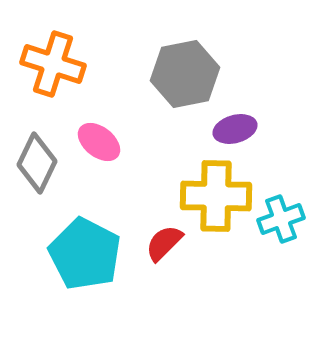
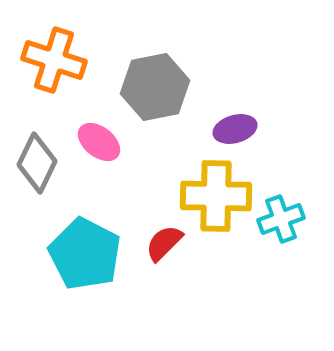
orange cross: moved 1 px right, 4 px up
gray hexagon: moved 30 px left, 13 px down
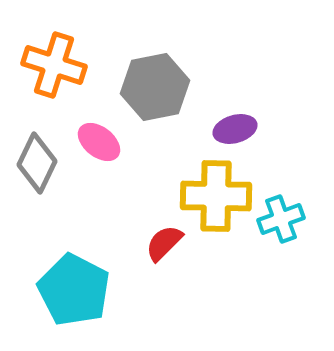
orange cross: moved 5 px down
cyan pentagon: moved 11 px left, 36 px down
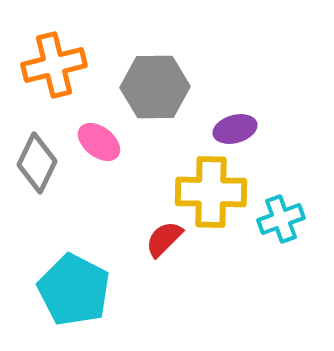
orange cross: rotated 32 degrees counterclockwise
gray hexagon: rotated 10 degrees clockwise
yellow cross: moved 5 px left, 4 px up
red semicircle: moved 4 px up
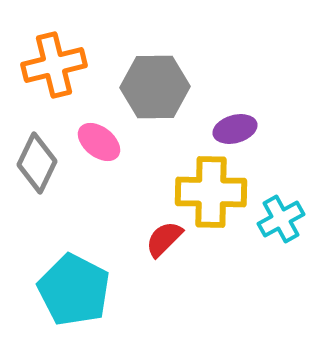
cyan cross: rotated 9 degrees counterclockwise
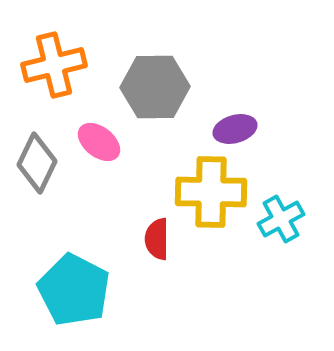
red semicircle: moved 7 px left; rotated 45 degrees counterclockwise
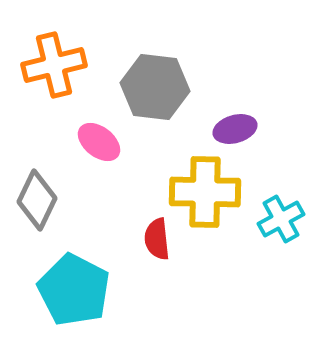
gray hexagon: rotated 8 degrees clockwise
gray diamond: moved 37 px down
yellow cross: moved 6 px left
red semicircle: rotated 6 degrees counterclockwise
